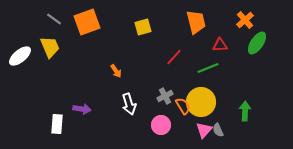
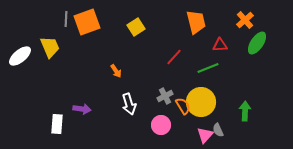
gray line: moved 12 px right; rotated 56 degrees clockwise
yellow square: moved 7 px left; rotated 18 degrees counterclockwise
pink triangle: moved 1 px right, 5 px down
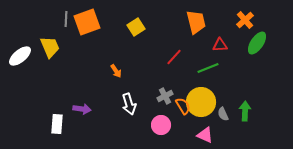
gray semicircle: moved 5 px right, 16 px up
pink triangle: rotated 48 degrees counterclockwise
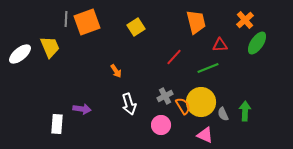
white ellipse: moved 2 px up
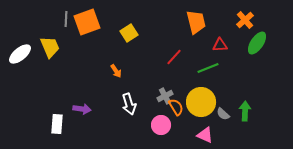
yellow square: moved 7 px left, 6 px down
orange semicircle: moved 7 px left, 1 px down
gray semicircle: rotated 24 degrees counterclockwise
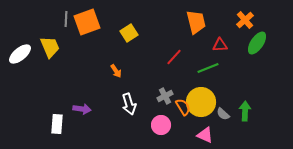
orange semicircle: moved 7 px right
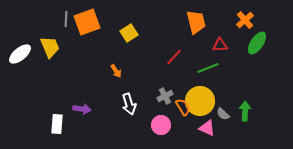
yellow circle: moved 1 px left, 1 px up
pink triangle: moved 2 px right, 7 px up
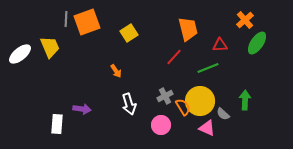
orange trapezoid: moved 8 px left, 7 px down
green arrow: moved 11 px up
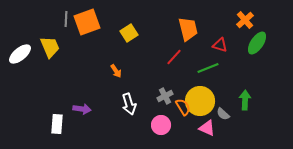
red triangle: rotated 21 degrees clockwise
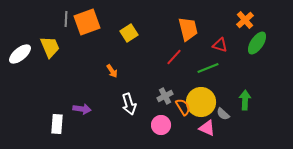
orange arrow: moved 4 px left
yellow circle: moved 1 px right, 1 px down
